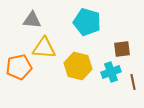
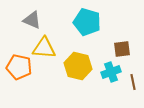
gray triangle: rotated 18 degrees clockwise
orange pentagon: rotated 25 degrees clockwise
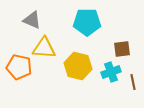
cyan pentagon: rotated 16 degrees counterclockwise
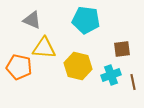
cyan pentagon: moved 1 px left, 2 px up; rotated 8 degrees clockwise
cyan cross: moved 3 px down
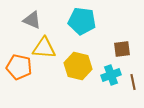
cyan pentagon: moved 4 px left, 1 px down
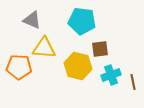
brown square: moved 22 px left
orange pentagon: rotated 10 degrees counterclockwise
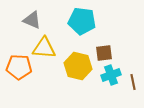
brown square: moved 4 px right, 4 px down
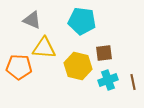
cyan cross: moved 3 px left, 5 px down
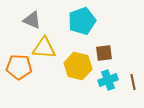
cyan pentagon: rotated 28 degrees counterclockwise
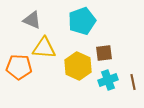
yellow hexagon: rotated 12 degrees clockwise
